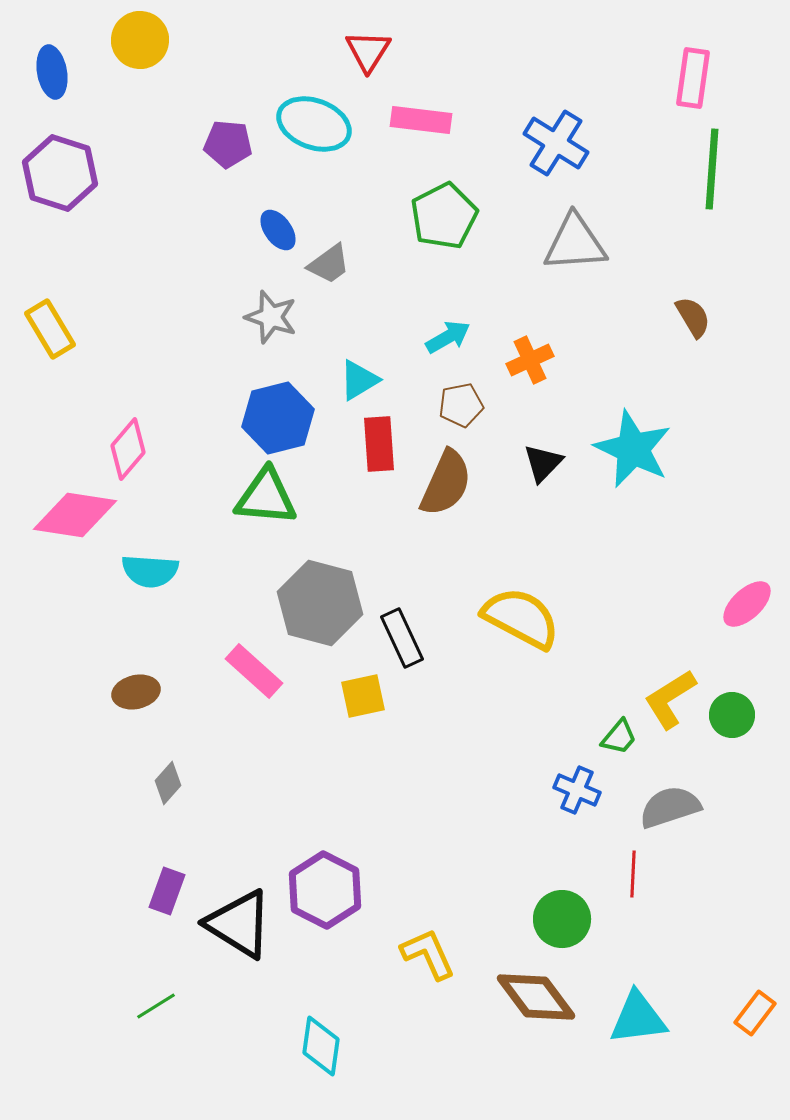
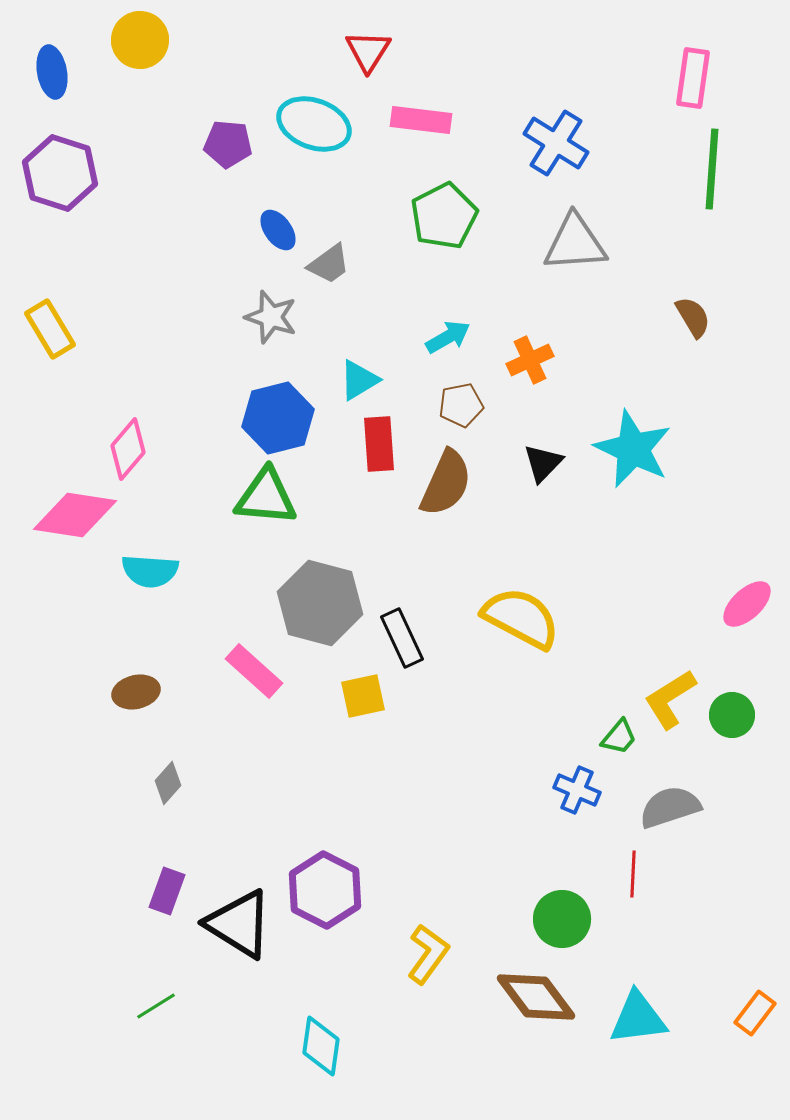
yellow L-shape at (428, 954): rotated 60 degrees clockwise
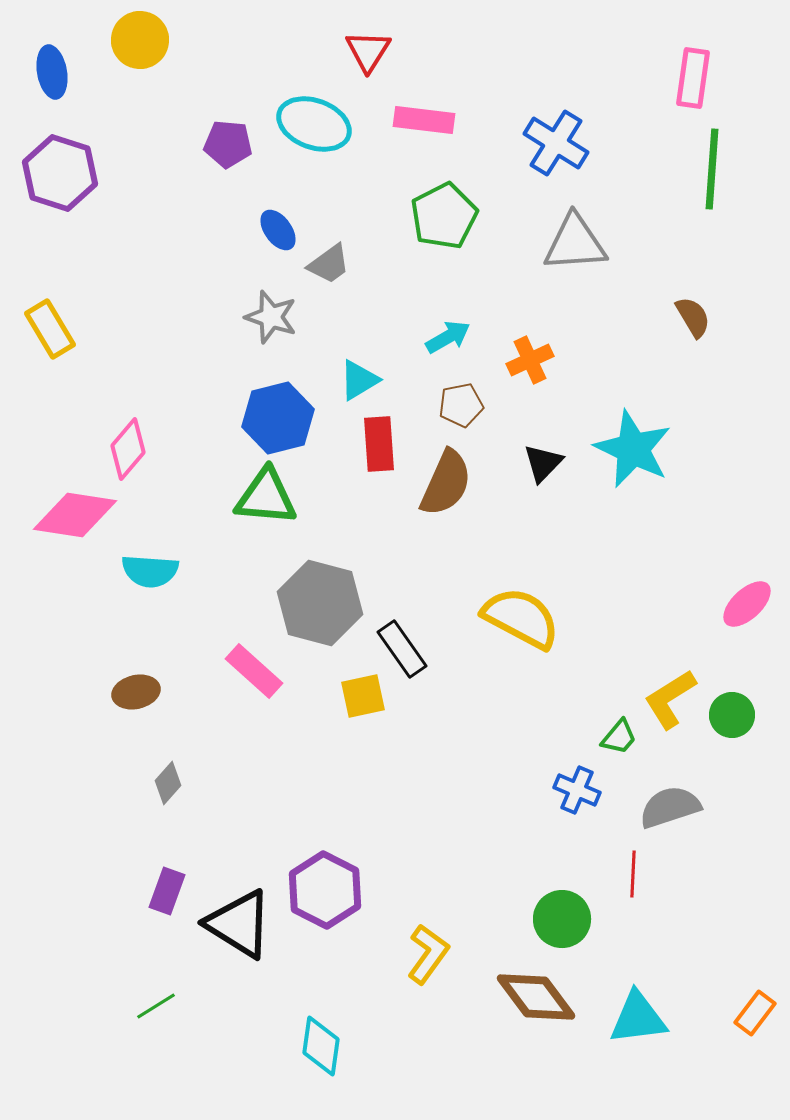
pink rectangle at (421, 120): moved 3 px right
black rectangle at (402, 638): moved 11 px down; rotated 10 degrees counterclockwise
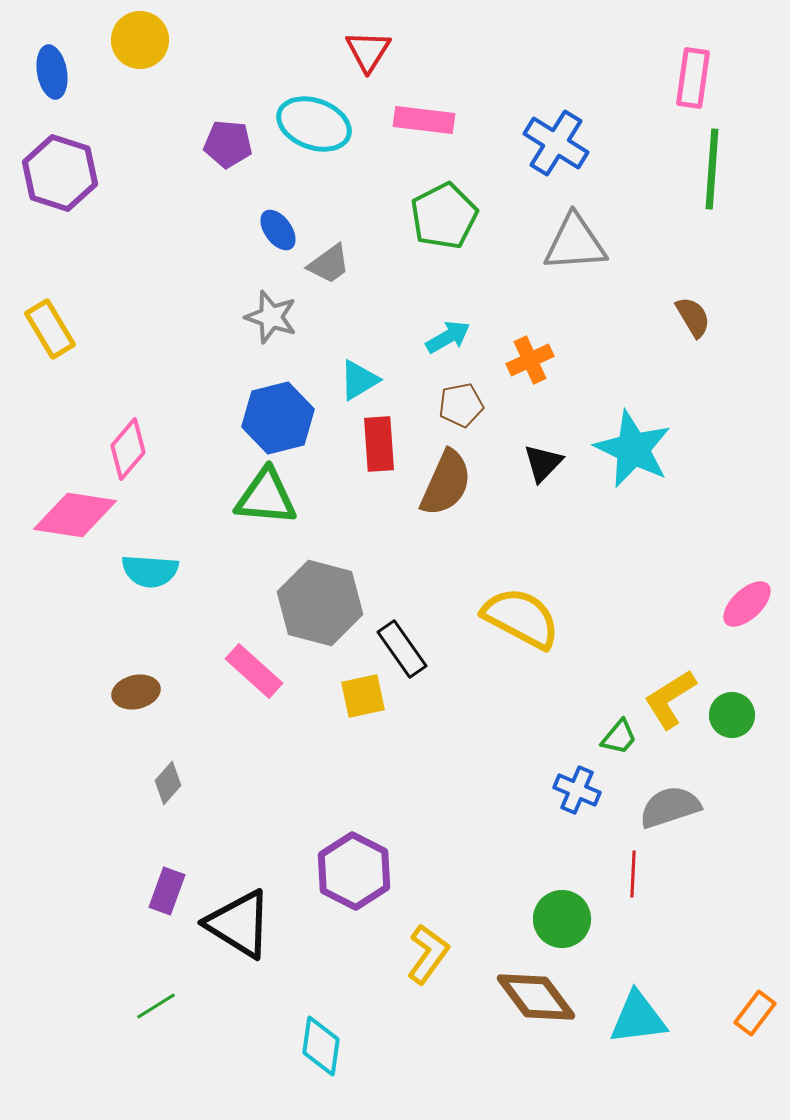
purple hexagon at (325, 890): moved 29 px right, 19 px up
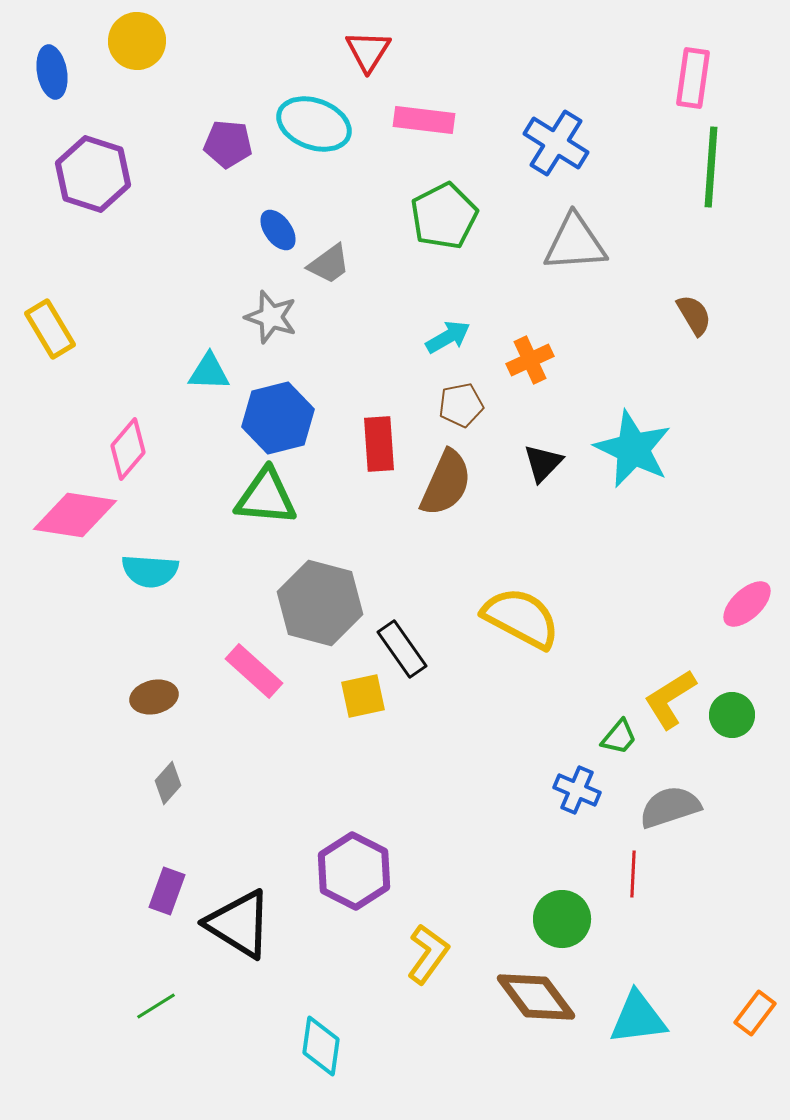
yellow circle at (140, 40): moved 3 px left, 1 px down
green line at (712, 169): moved 1 px left, 2 px up
purple hexagon at (60, 173): moved 33 px right, 1 px down
brown semicircle at (693, 317): moved 1 px right, 2 px up
cyan triangle at (359, 380): moved 150 px left, 8 px up; rotated 33 degrees clockwise
brown ellipse at (136, 692): moved 18 px right, 5 px down
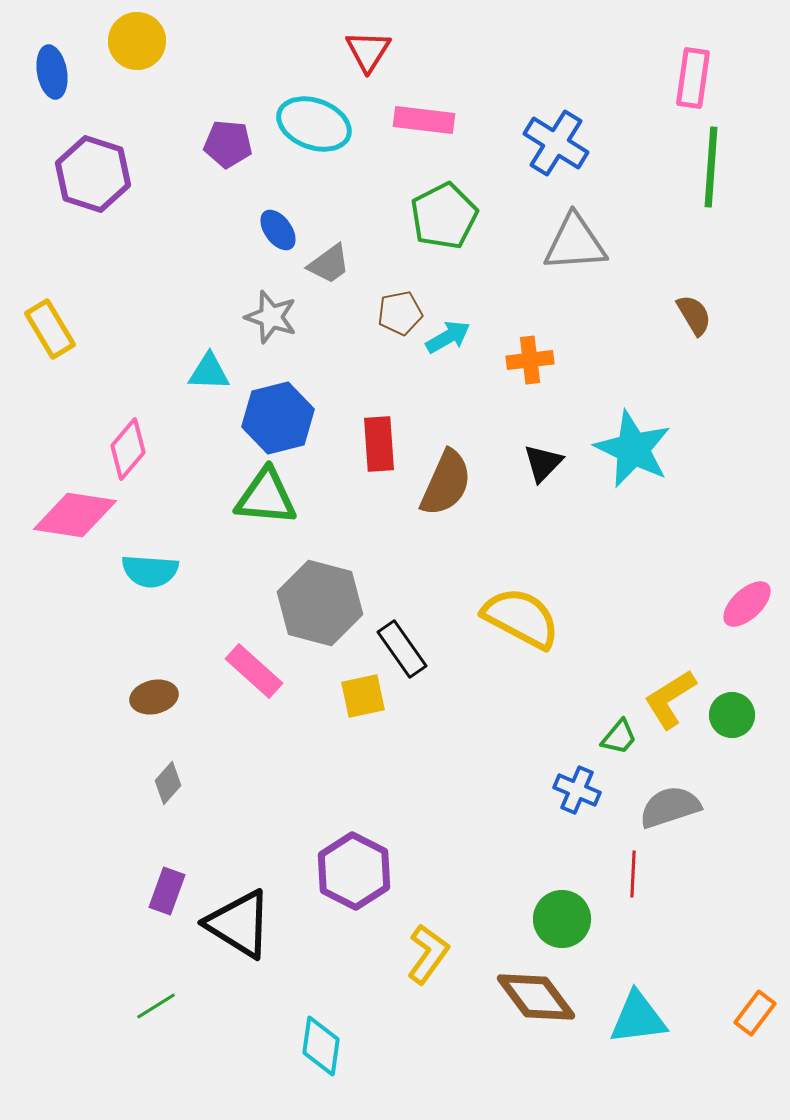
orange cross at (530, 360): rotated 18 degrees clockwise
brown pentagon at (461, 405): moved 61 px left, 92 px up
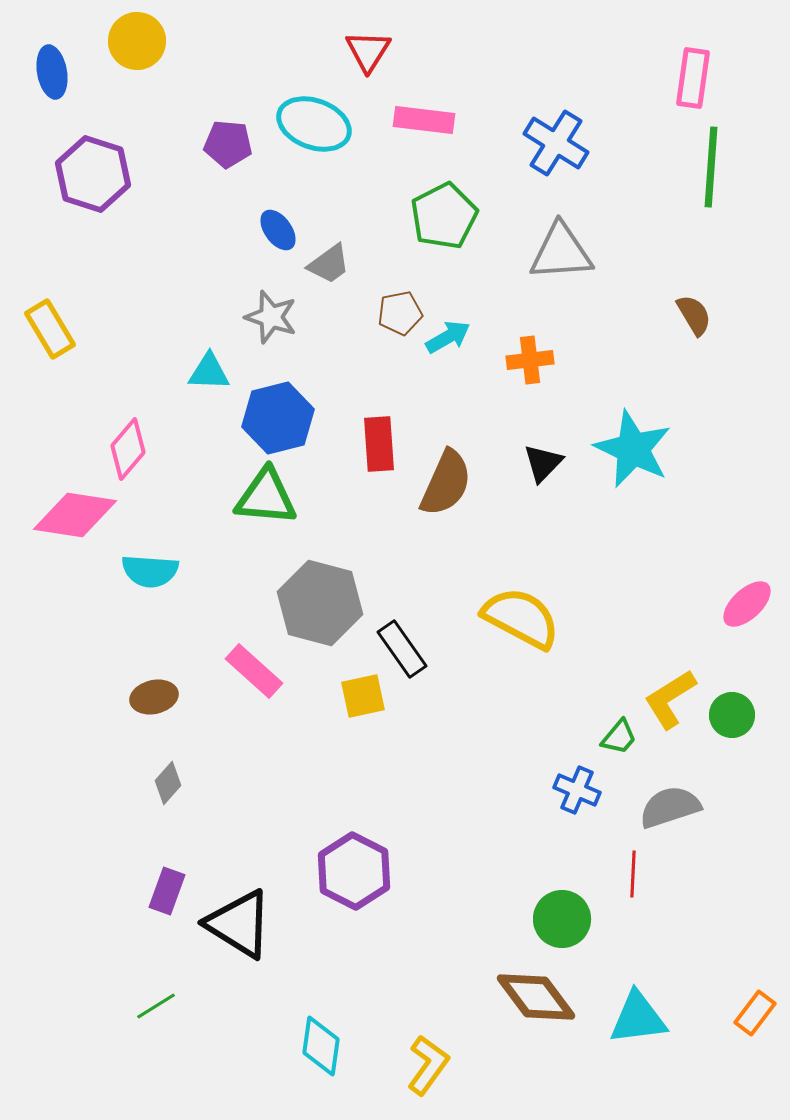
gray triangle at (575, 243): moved 14 px left, 9 px down
yellow L-shape at (428, 954): moved 111 px down
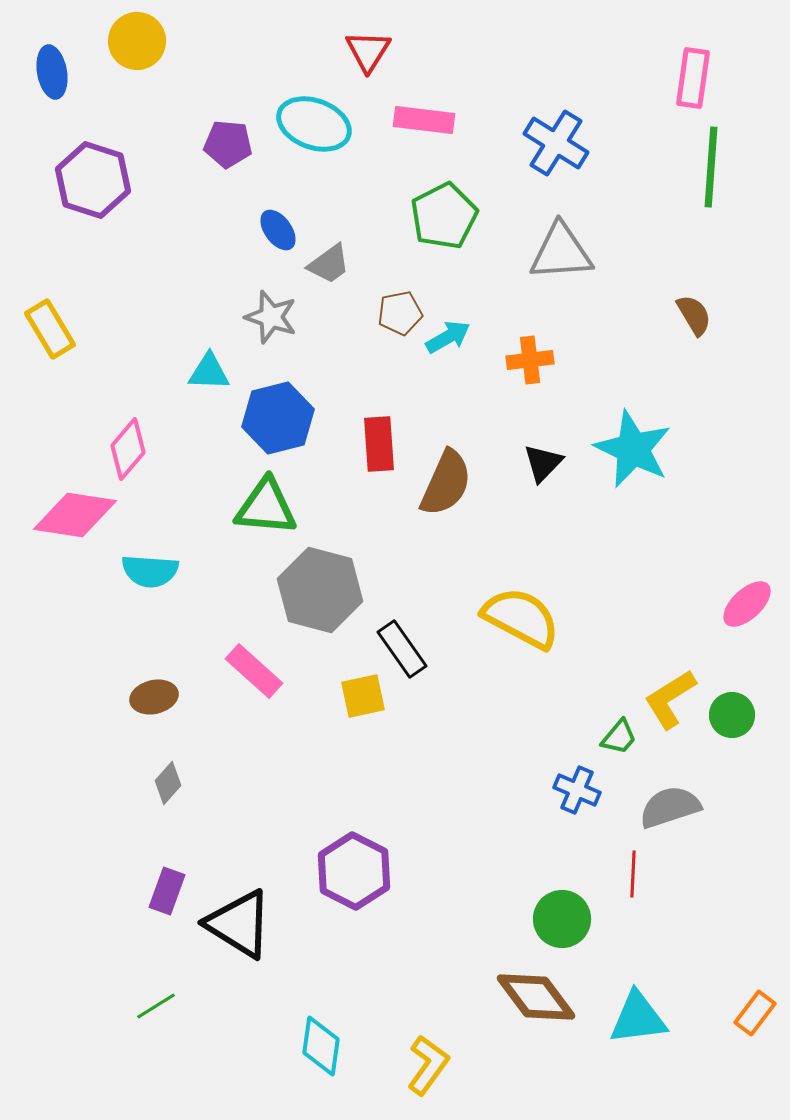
purple hexagon at (93, 174): moved 6 px down
green triangle at (266, 497): moved 10 px down
gray hexagon at (320, 603): moved 13 px up
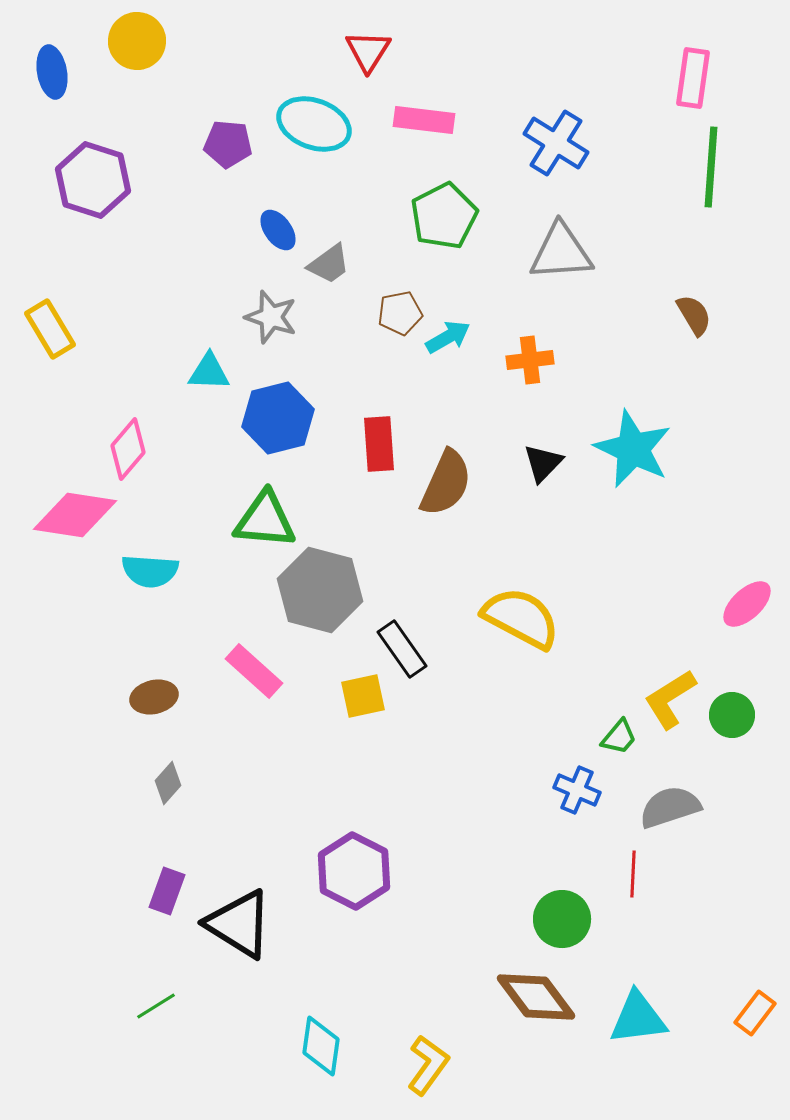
green triangle at (266, 507): moved 1 px left, 13 px down
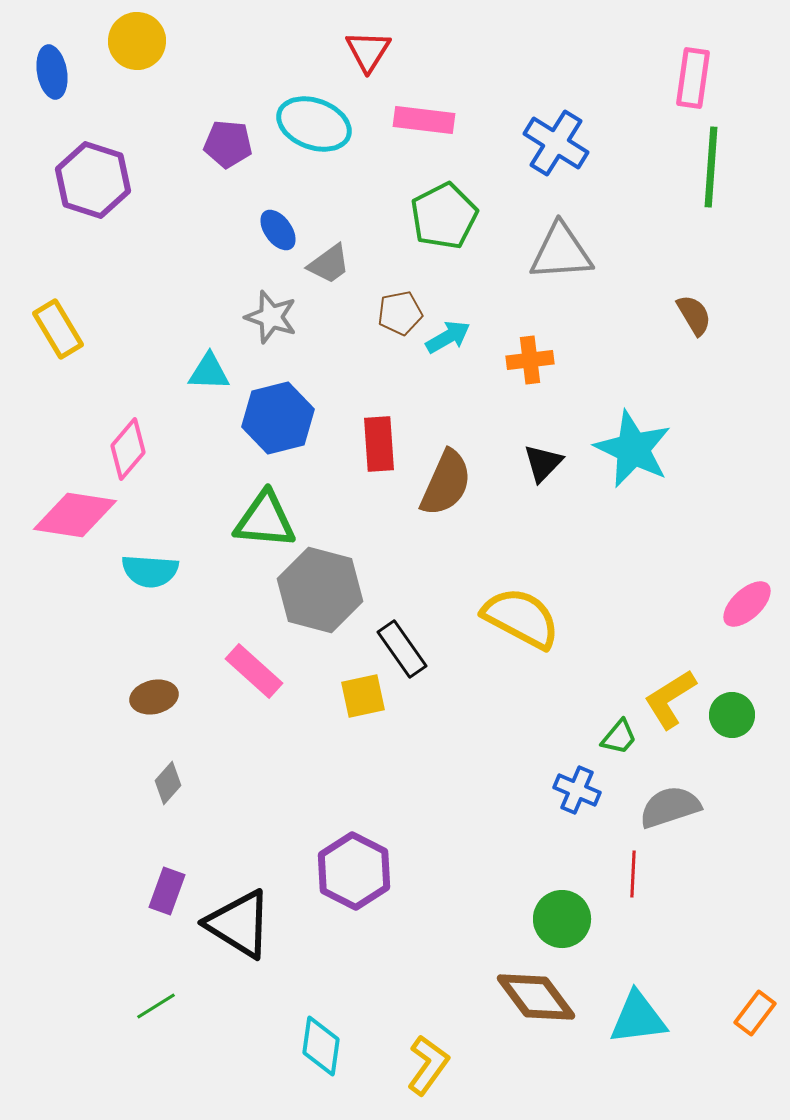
yellow rectangle at (50, 329): moved 8 px right
